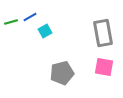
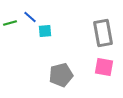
blue line: rotated 72 degrees clockwise
green line: moved 1 px left, 1 px down
cyan square: rotated 24 degrees clockwise
gray pentagon: moved 1 px left, 2 px down
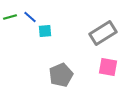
green line: moved 6 px up
gray rectangle: rotated 68 degrees clockwise
pink square: moved 4 px right
gray pentagon: rotated 10 degrees counterclockwise
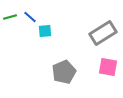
gray pentagon: moved 3 px right, 3 px up
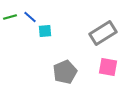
gray pentagon: moved 1 px right
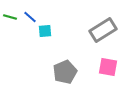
green line: rotated 32 degrees clockwise
gray rectangle: moved 3 px up
